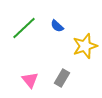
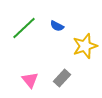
blue semicircle: rotated 16 degrees counterclockwise
gray rectangle: rotated 12 degrees clockwise
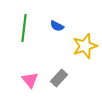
green line: rotated 40 degrees counterclockwise
gray rectangle: moved 3 px left
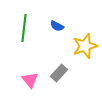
gray rectangle: moved 5 px up
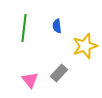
blue semicircle: rotated 56 degrees clockwise
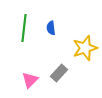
blue semicircle: moved 6 px left, 2 px down
yellow star: moved 2 px down
pink triangle: rotated 24 degrees clockwise
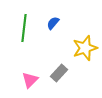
blue semicircle: moved 2 px right, 5 px up; rotated 48 degrees clockwise
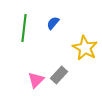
yellow star: rotated 25 degrees counterclockwise
gray rectangle: moved 2 px down
pink triangle: moved 6 px right
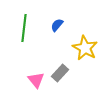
blue semicircle: moved 4 px right, 2 px down
gray rectangle: moved 1 px right, 2 px up
pink triangle: rotated 24 degrees counterclockwise
